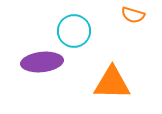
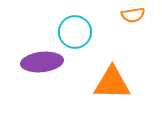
orange semicircle: rotated 25 degrees counterclockwise
cyan circle: moved 1 px right, 1 px down
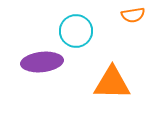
cyan circle: moved 1 px right, 1 px up
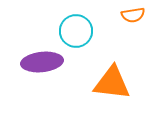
orange triangle: rotated 6 degrees clockwise
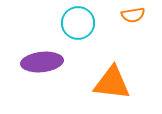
cyan circle: moved 2 px right, 8 px up
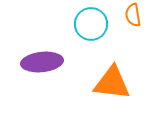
orange semicircle: rotated 90 degrees clockwise
cyan circle: moved 13 px right, 1 px down
